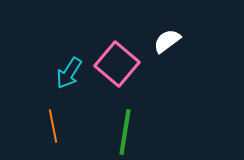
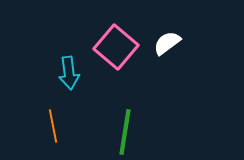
white semicircle: moved 2 px down
pink square: moved 1 px left, 17 px up
cyan arrow: rotated 40 degrees counterclockwise
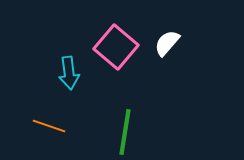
white semicircle: rotated 12 degrees counterclockwise
orange line: moved 4 px left; rotated 60 degrees counterclockwise
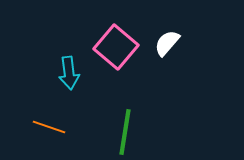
orange line: moved 1 px down
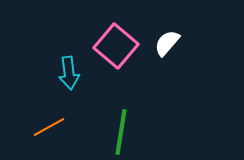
pink square: moved 1 px up
orange line: rotated 48 degrees counterclockwise
green line: moved 4 px left
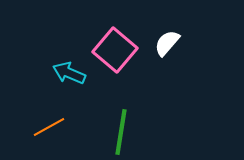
pink square: moved 1 px left, 4 px down
cyan arrow: rotated 120 degrees clockwise
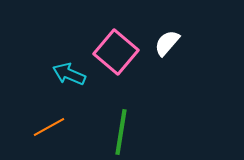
pink square: moved 1 px right, 2 px down
cyan arrow: moved 1 px down
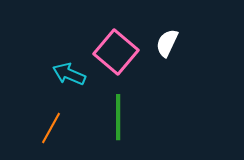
white semicircle: rotated 16 degrees counterclockwise
orange line: moved 2 px right, 1 px down; rotated 32 degrees counterclockwise
green line: moved 3 px left, 15 px up; rotated 9 degrees counterclockwise
